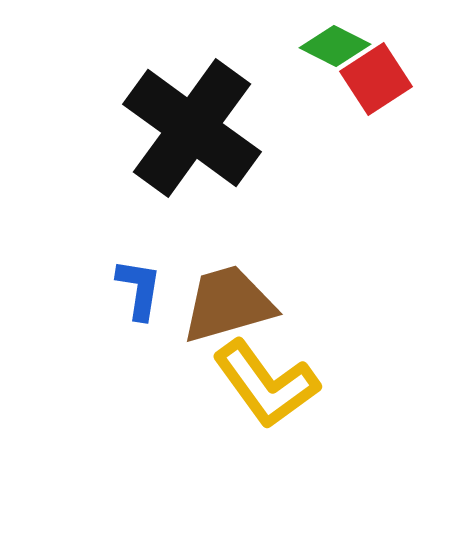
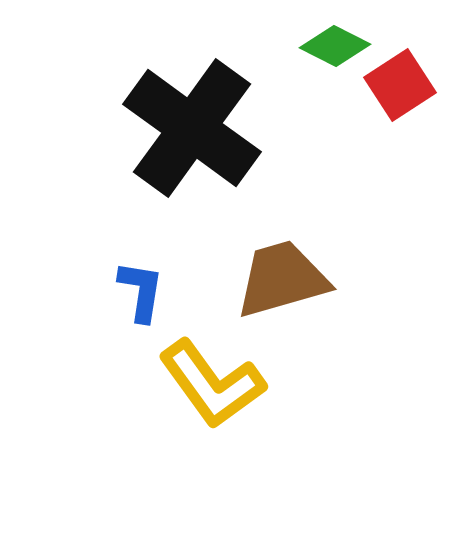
red square: moved 24 px right, 6 px down
blue L-shape: moved 2 px right, 2 px down
brown trapezoid: moved 54 px right, 25 px up
yellow L-shape: moved 54 px left
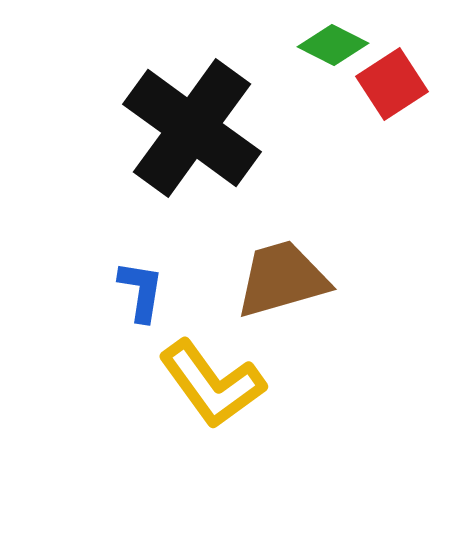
green diamond: moved 2 px left, 1 px up
red square: moved 8 px left, 1 px up
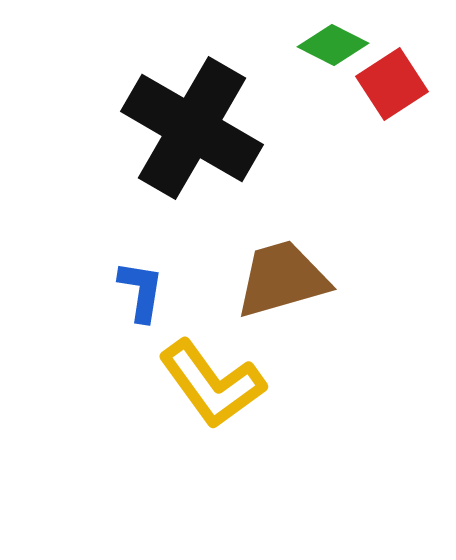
black cross: rotated 6 degrees counterclockwise
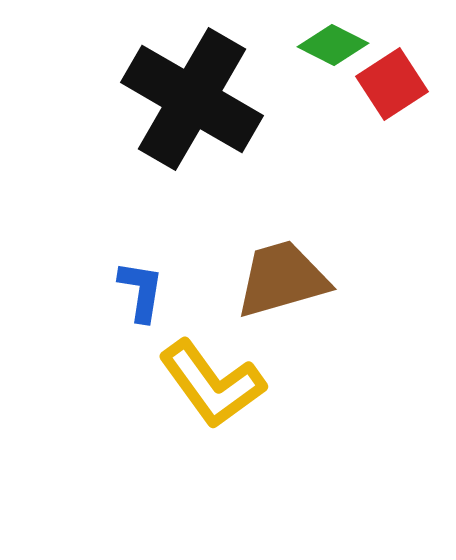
black cross: moved 29 px up
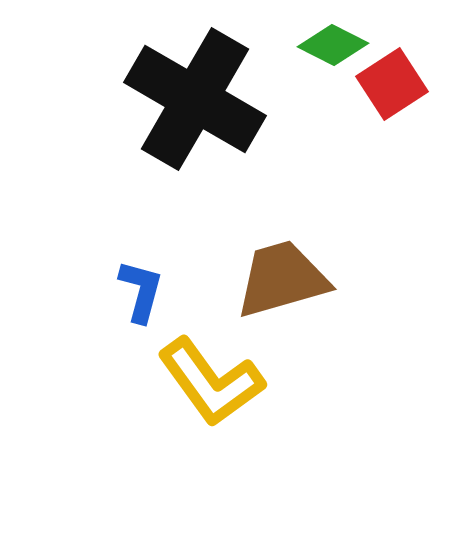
black cross: moved 3 px right
blue L-shape: rotated 6 degrees clockwise
yellow L-shape: moved 1 px left, 2 px up
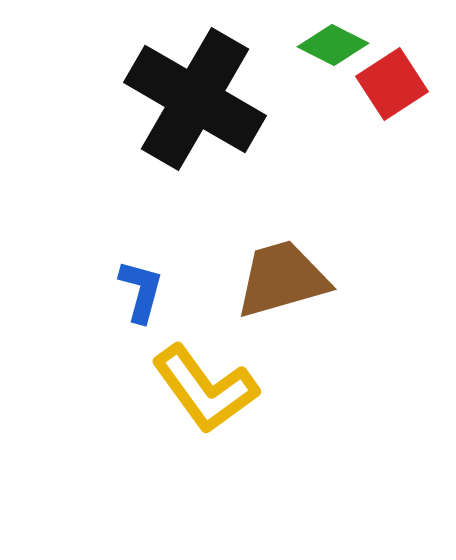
yellow L-shape: moved 6 px left, 7 px down
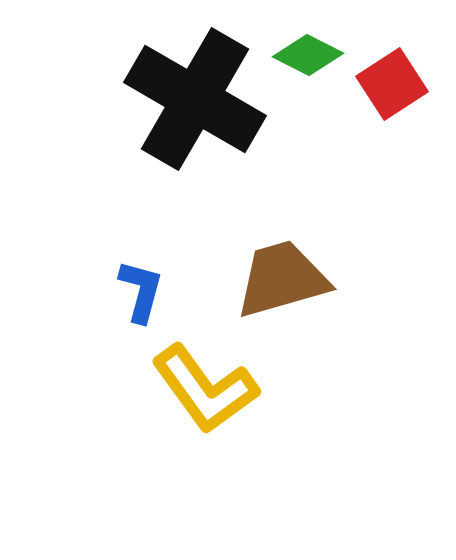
green diamond: moved 25 px left, 10 px down
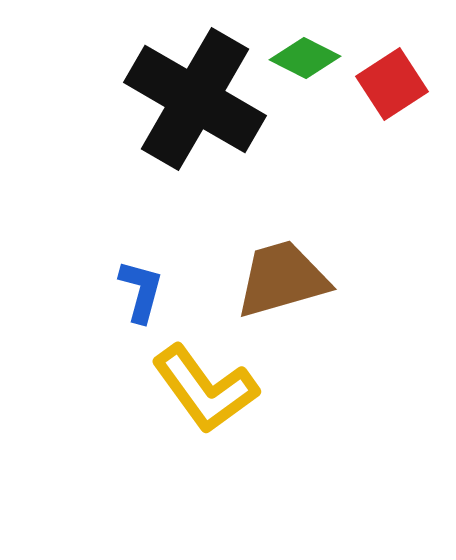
green diamond: moved 3 px left, 3 px down
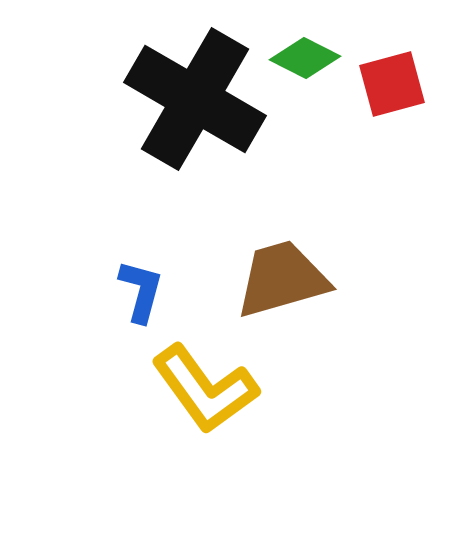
red square: rotated 18 degrees clockwise
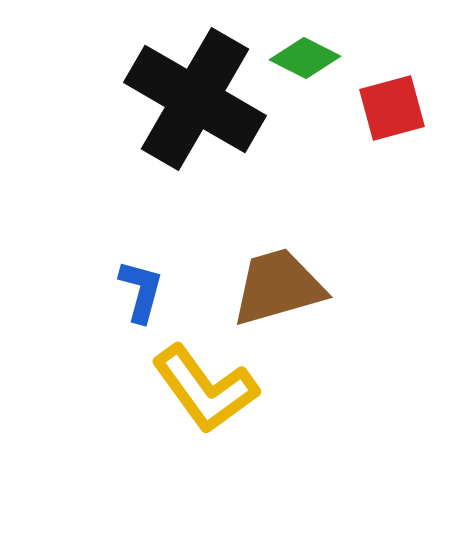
red square: moved 24 px down
brown trapezoid: moved 4 px left, 8 px down
